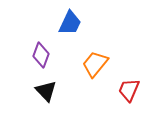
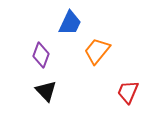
orange trapezoid: moved 2 px right, 13 px up
red trapezoid: moved 1 px left, 2 px down
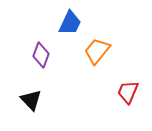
black triangle: moved 15 px left, 9 px down
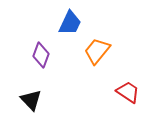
red trapezoid: rotated 100 degrees clockwise
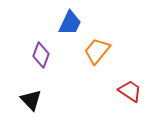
red trapezoid: moved 2 px right, 1 px up
